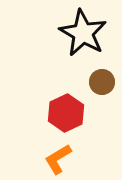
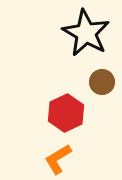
black star: moved 3 px right
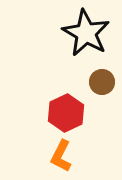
orange L-shape: moved 3 px right, 3 px up; rotated 32 degrees counterclockwise
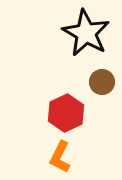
orange L-shape: moved 1 px left, 1 px down
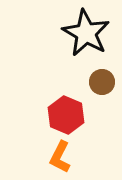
red hexagon: moved 2 px down; rotated 12 degrees counterclockwise
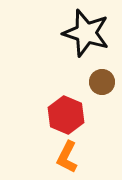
black star: rotated 12 degrees counterclockwise
orange L-shape: moved 7 px right
